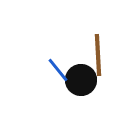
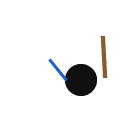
brown line: moved 6 px right, 2 px down
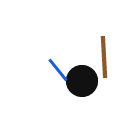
black circle: moved 1 px right, 1 px down
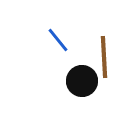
blue line: moved 30 px up
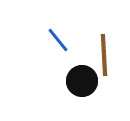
brown line: moved 2 px up
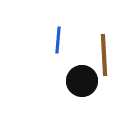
blue line: rotated 44 degrees clockwise
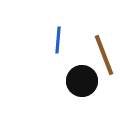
brown line: rotated 18 degrees counterclockwise
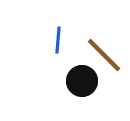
brown line: rotated 24 degrees counterclockwise
